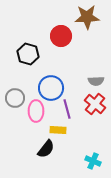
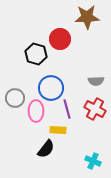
red circle: moved 1 px left, 3 px down
black hexagon: moved 8 px right
red cross: moved 5 px down; rotated 10 degrees counterclockwise
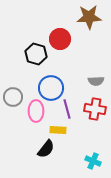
brown star: moved 2 px right
gray circle: moved 2 px left, 1 px up
red cross: rotated 20 degrees counterclockwise
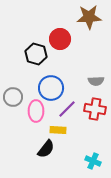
purple line: rotated 60 degrees clockwise
